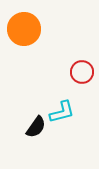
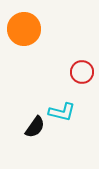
cyan L-shape: rotated 28 degrees clockwise
black semicircle: moved 1 px left
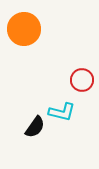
red circle: moved 8 px down
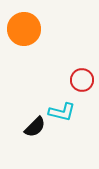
black semicircle: rotated 10 degrees clockwise
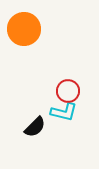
red circle: moved 14 px left, 11 px down
cyan L-shape: moved 2 px right
